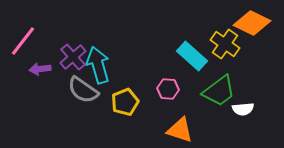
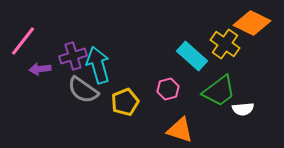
purple cross: moved 1 px up; rotated 24 degrees clockwise
pink hexagon: rotated 20 degrees counterclockwise
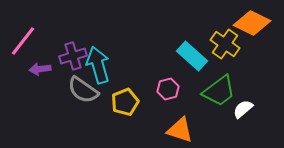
white semicircle: rotated 145 degrees clockwise
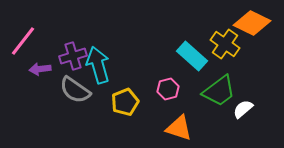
gray semicircle: moved 8 px left
orange triangle: moved 1 px left, 2 px up
